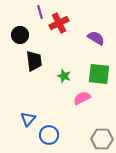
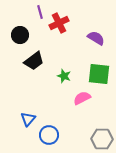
black trapezoid: rotated 60 degrees clockwise
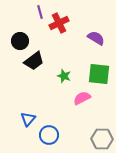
black circle: moved 6 px down
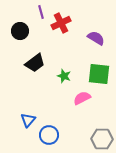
purple line: moved 1 px right
red cross: moved 2 px right
black circle: moved 10 px up
black trapezoid: moved 1 px right, 2 px down
blue triangle: moved 1 px down
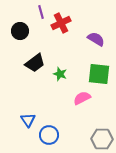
purple semicircle: moved 1 px down
green star: moved 4 px left, 2 px up
blue triangle: rotated 14 degrees counterclockwise
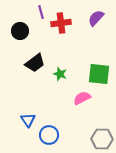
red cross: rotated 18 degrees clockwise
purple semicircle: moved 21 px up; rotated 78 degrees counterclockwise
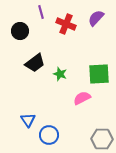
red cross: moved 5 px right, 1 px down; rotated 30 degrees clockwise
green square: rotated 10 degrees counterclockwise
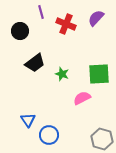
green star: moved 2 px right
gray hexagon: rotated 15 degrees clockwise
